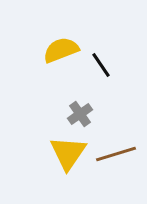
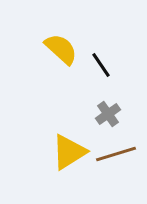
yellow semicircle: moved 1 px up; rotated 63 degrees clockwise
gray cross: moved 28 px right
yellow triangle: moved 1 px right, 1 px up; rotated 24 degrees clockwise
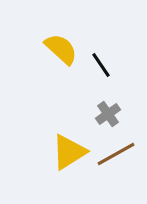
brown line: rotated 12 degrees counterclockwise
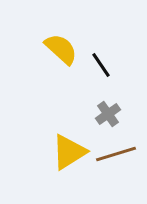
brown line: rotated 12 degrees clockwise
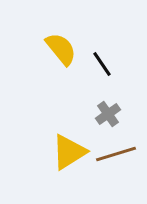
yellow semicircle: rotated 9 degrees clockwise
black line: moved 1 px right, 1 px up
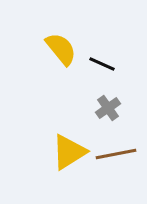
black line: rotated 32 degrees counterclockwise
gray cross: moved 6 px up
brown line: rotated 6 degrees clockwise
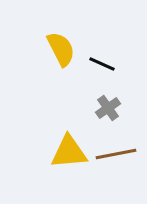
yellow semicircle: rotated 12 degrees clockwise
yellow triangle: rotated 27 degrees clockwise
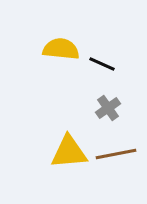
yellow semicircle: rotated 57 degrees counterclockwise
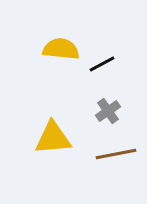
black line: rotated 52 degrees counterclockwise
gray cross: moved 3 px down
yellow triangle: moved 16 px left, 14 px up
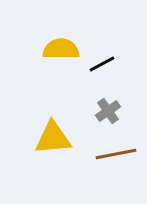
yellow semicircle: rotated 6 degrees counterclockwise
